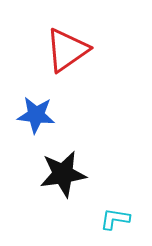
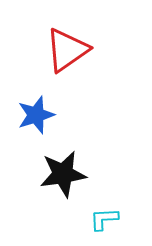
blue star: rotated 24 degrees counterclockwise
cyan L-shape: moved 11 px left; rotated 12 degrees counterclockwise
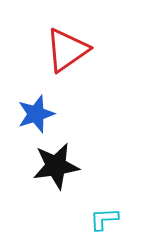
blue star: moved 1 px up
black star: moved 7 px left, 8 px up
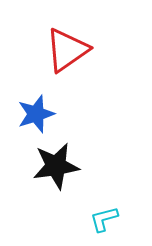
cyan L-shape: rotated 12 degrees counterclockwise
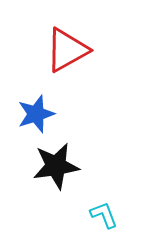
red triangle: rotated 6 degrees clockwise
cyan L-shape: moved 4 px up; rotated 84 degrees clockwise
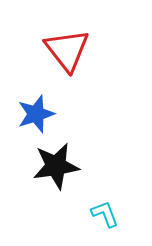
red triangle: rotated 39 degrees counterclockwise
cyan L-shape: moved 1 px right, 1 px up
